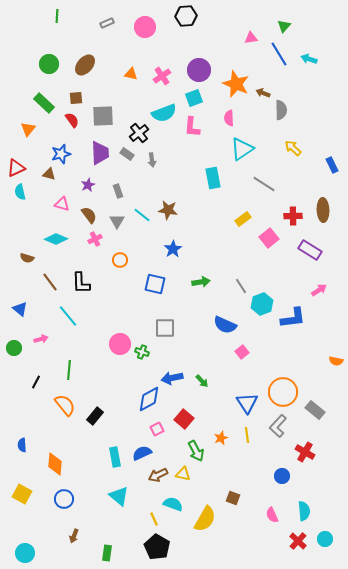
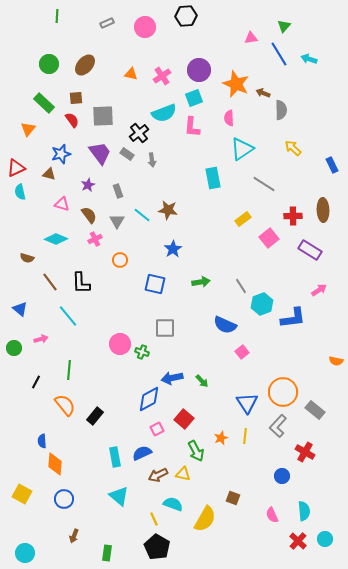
purple trapezoid at (100, 153): rotated 35 degrees counterclockwise
yellow line at (247, 435): moved 2 px left, 1 px down; rotated 14 degrees clockwise
blue semicircle at (22, 445): moved 20 px right, 4 px up
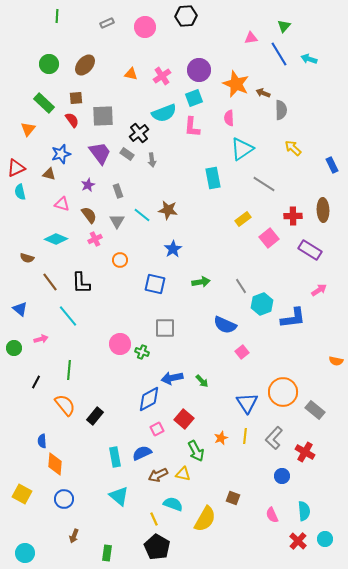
gray L-shape at (278, 426): moved 4 px left, 12 px down
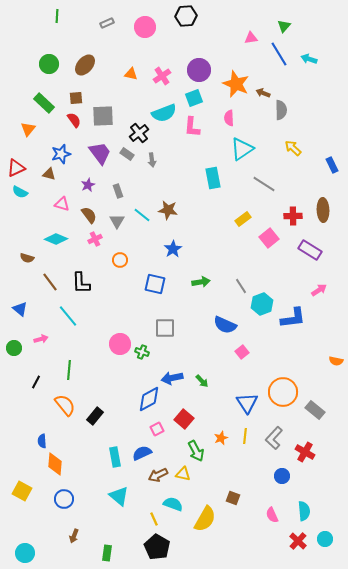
red semicircle at (72, 120): moved 2 px right
cyan semicircle at (20, 192): rotated 49 degrees counterclockwise
yellow square at (22, 494): moved 3 px up
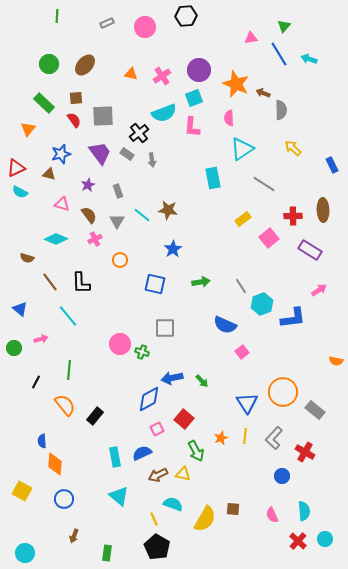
brown square at (233, 498): moved 11 px down; rotated 16 degrees counterclockwise
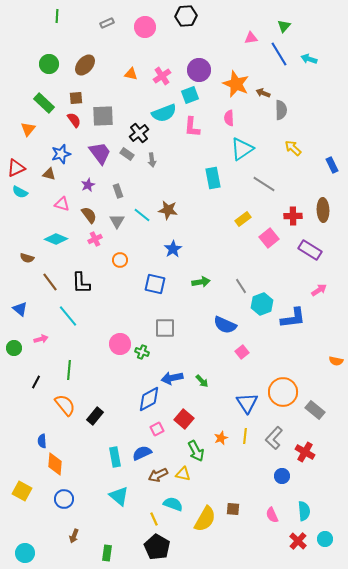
cyan square at (194, 98): moved 4 px left, 3 px up
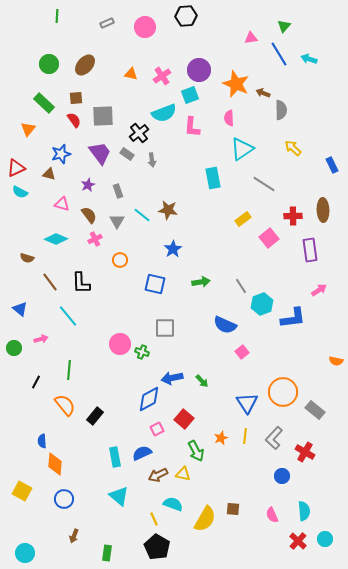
purple rectangle at (310, 250): rotated 50 degrees clockwise
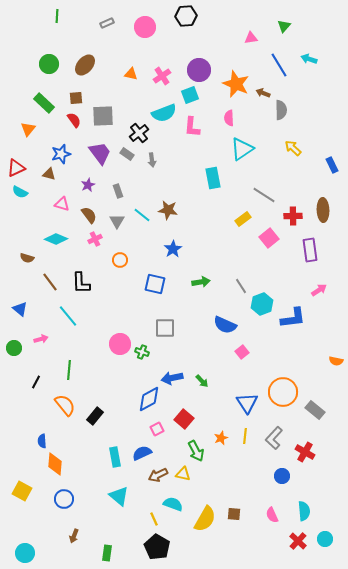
blue line at (279, 54): moved 11 px down
gray line at (264, 184): moved 11 px down
brown square at (233, 509): moved 1 px right, 5 px down
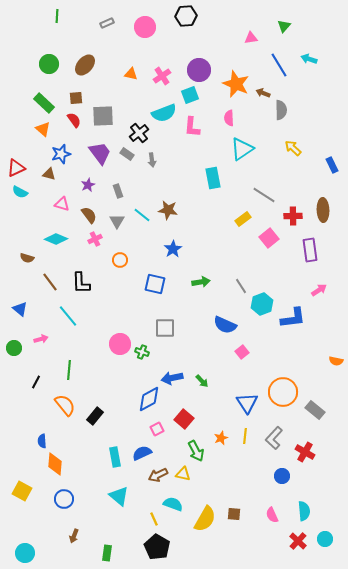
orange triangle at (28, 129): moved 15 px right; rotated 28 degrees counterclockwise
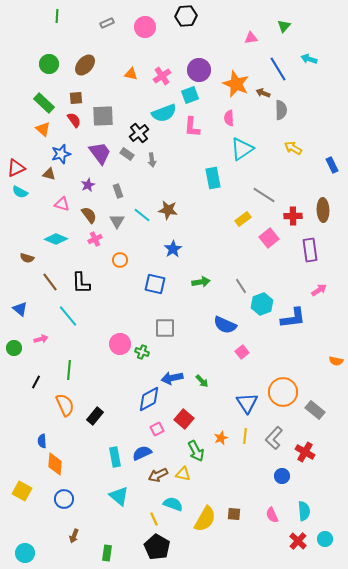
blue line at (279, 65): moved 1 px left, 4 px down
yellow arrow at (293, 148): rotated 12 degrees counterclockwise
orange semicircle at (65, 405): rotated 15 degrees clockwise
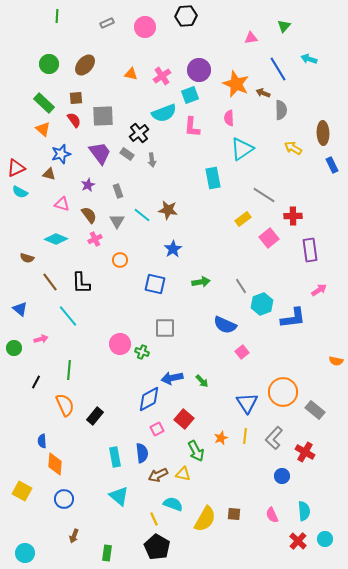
brown ellipse at (323, 210): moved 77 px up
blue semicircle at (142, 453): rotated 108 degrees clockwise
